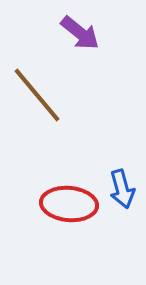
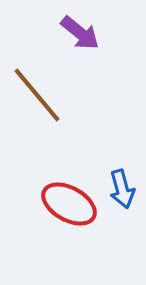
red ellipse: rotated 24 degrees clockwise
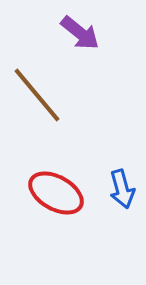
red ellipse: moved 13 px left, 11 px up
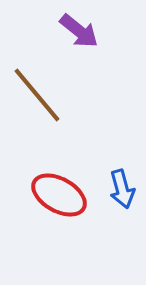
purple arrow: moved 1 px left, 2 px up
red ellipse: moved 3 px right, 2 px down
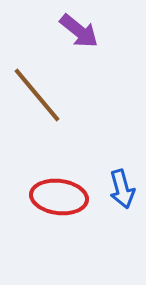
red ellipse: moved 2 px down; rotated 22 degrees counterclockwise
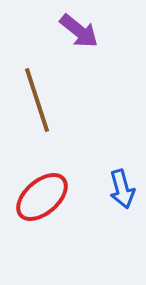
brown line: moved 5 px down; rotated 22 degrees clockwise
red ellipse: moved 17 px left; rotated 48 degrees counterclockwise
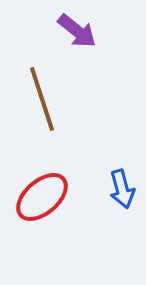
purple arrow: moved 2 px left
brown line: moved 5 px right, 1 px up
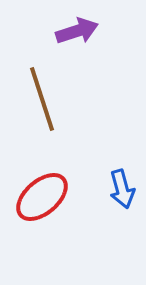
purple arrow: rotated 57 degrees counterclockwise
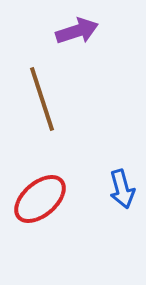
red ellipse: moved 2 px left, 2 px down
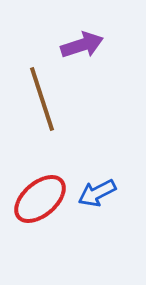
purple arrow: moved 5 px right, 14 px down
blue arrow: moved 25 px left, 4 px down; rotated 78 degrees clockwise
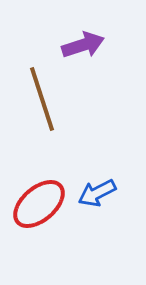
purple arrow: moved 1 px right
red ellipse: moved 1 px left, 5 px down
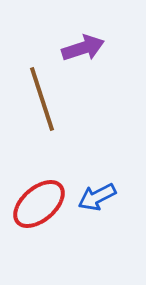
purple arrow: moved 3 px down
blue arrow: moved 4 px down
